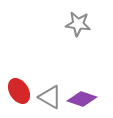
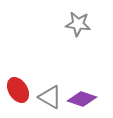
red ellipse: moved 1 px left, 1 px up
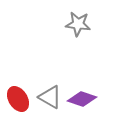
red ellipse: moved 9 px down
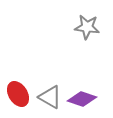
gray star: moved 9 px right, 3 px down
red ellipse: moved 5 px up
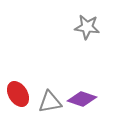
gray triangle: moved 5 px down; rotated 40 degrees counterclockwise
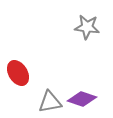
red ellipse: moved 21 px up
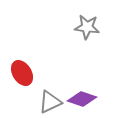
red ellipse: moved 4 px right
gray triangle: rotated 15 degrees counterclockwise
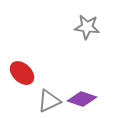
red ellipse: rotated 15 degrees counterclockwise
gray triangle: moved 1 px left, 1 px up
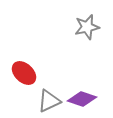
gray star: rotated 20 degrees counterclockwise
red ellipse: moved 2 px right
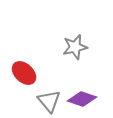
gray star: moved 12 px left, 20 px down
gray triangle: rotated 45 degrees counterclockwise
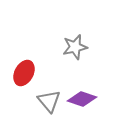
red ellipse: rotated 75 degrees clockwise
